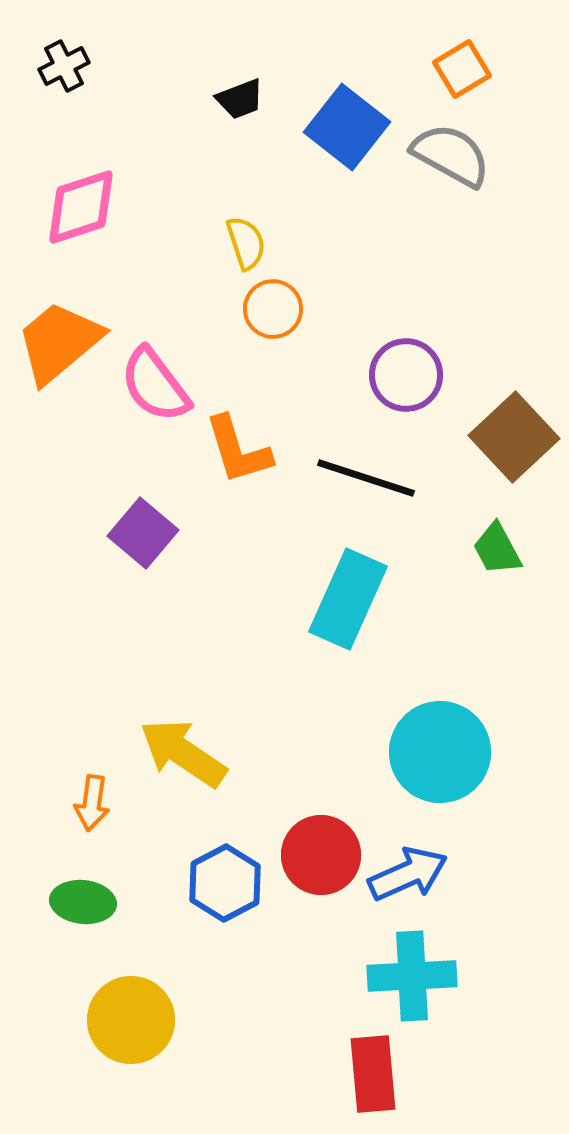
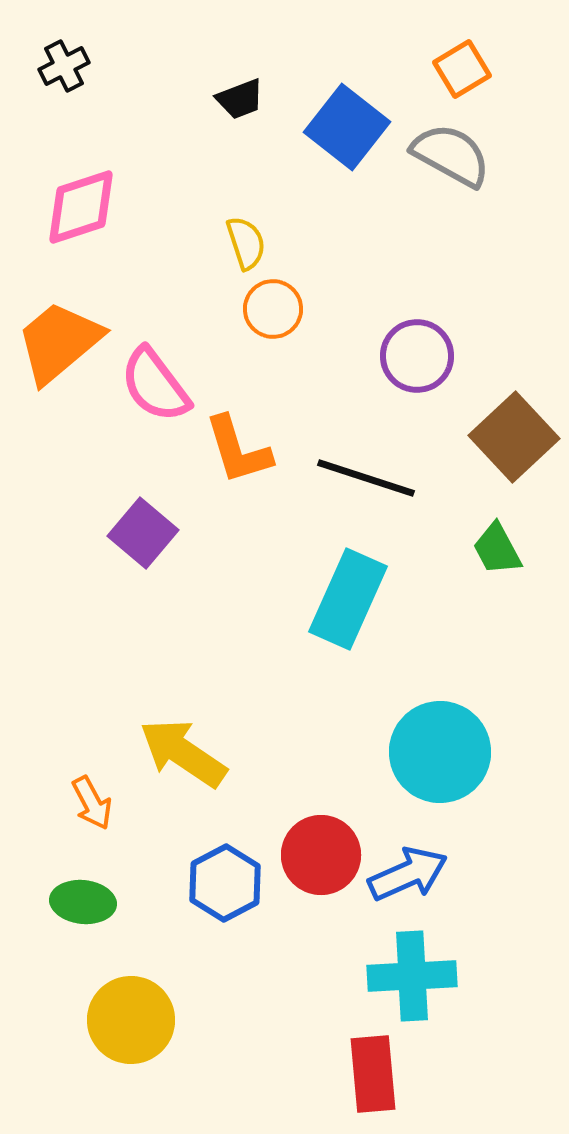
purple circle: moved 11 px right, 19 px up
orange arrow: rotated 36 degrees counterclockwise
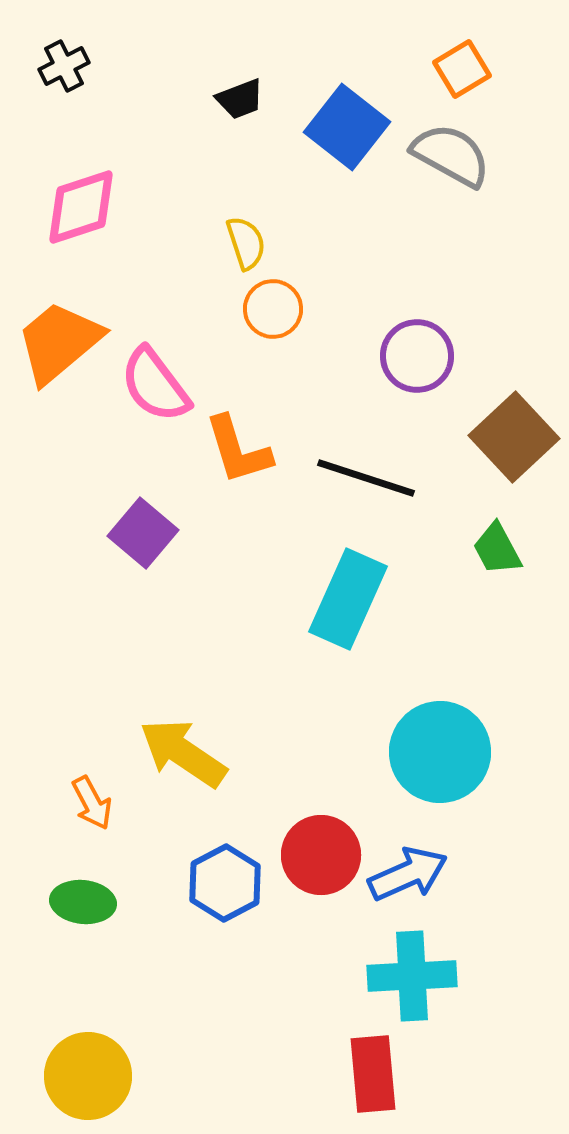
yellow circle: moved 43 px left, 56 px down
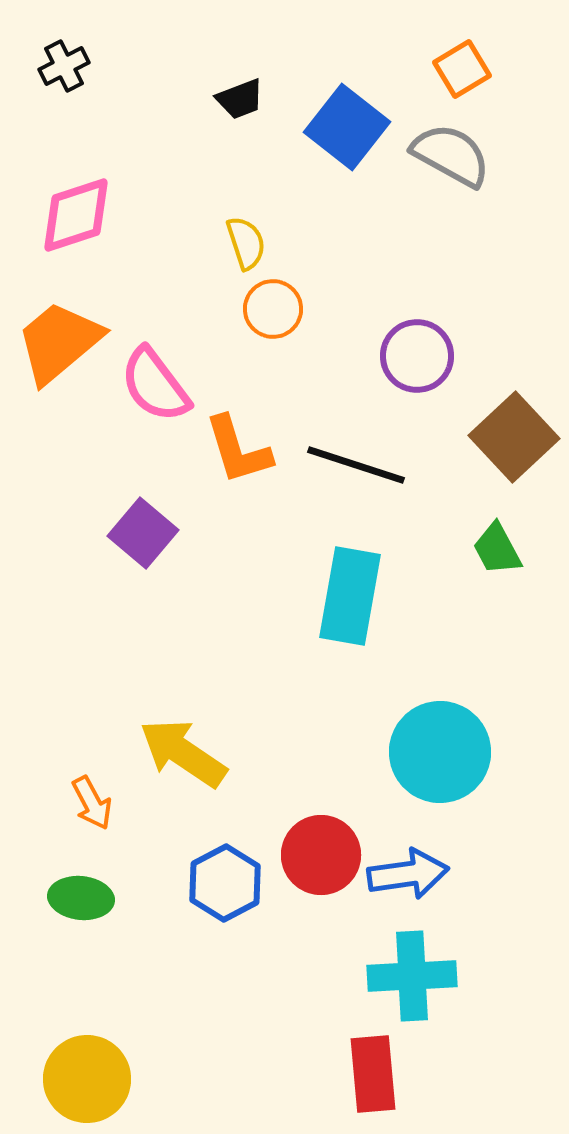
pink diamond: moved 5 px left, 8 px down
black line: moved 10 px left, 13 px up
cyan rectangle: moved 2 px right, 3 px up; rotated 14 degrees counterclockwise
blue arrow: rotated 16 degrees clockwise
green ellipse: moved 2 px left, 4 px up
yellow circle: moved 1 px left, 3 px down
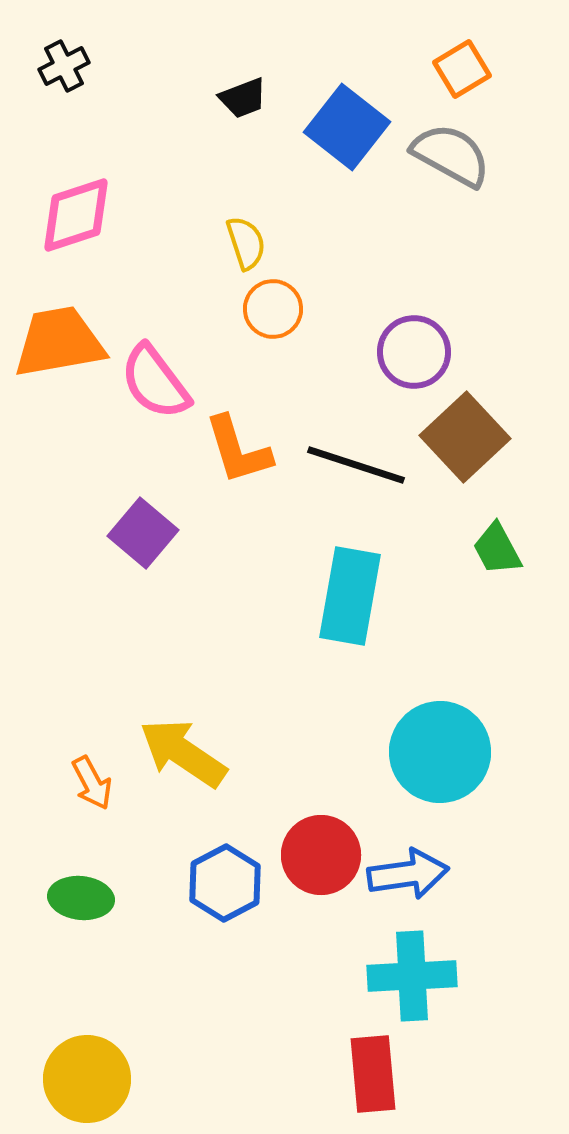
black trapezoid: moved 3 px right, 1 px up
orange trapezoid: rotated 30 degrees clockwise
purple circle: moved 3 px left, 4 px up
pink semicircle: moved 3 px up
brown square: moved 49 px left
orange arrow: moved 20 px up
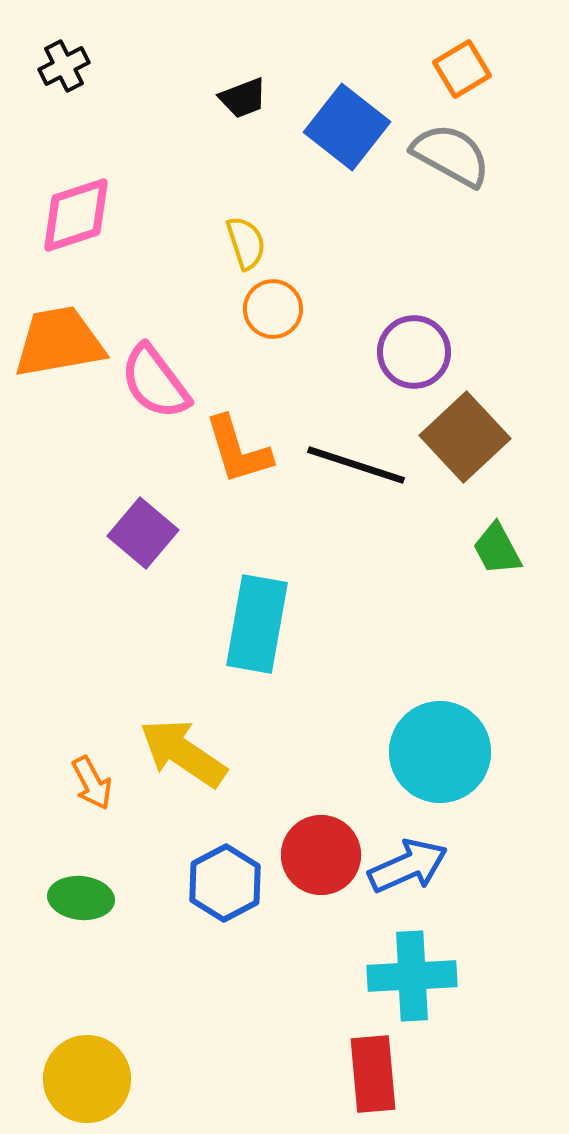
cyan rectangle: moved 93 px left, 28 px down
blue arrow: moved 8 px up; rotated 16 degrees counterclockwise
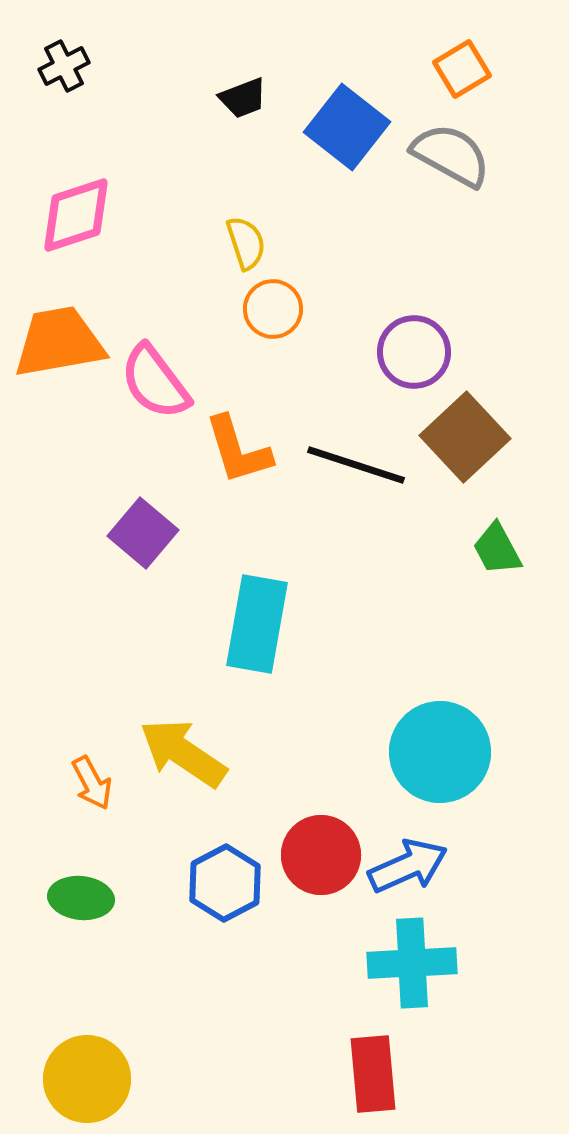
cyan cross: moved 13 px up
